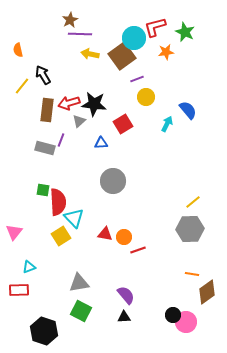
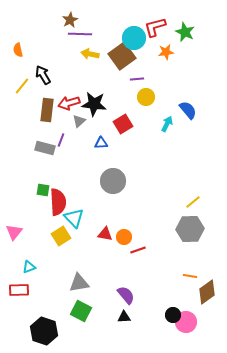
purple line at (137, 79): rotated 16 degrees clockwise
orange line at (192, 274): moved 2 px left, 2 px down
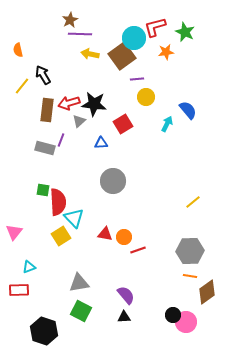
gray hexagon at (190, 229): moved 22 px down
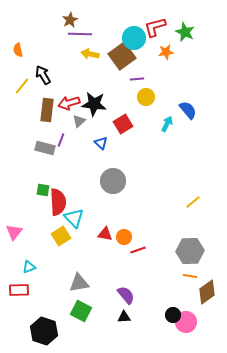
blue triangle at (101, 143): rotated 48 degrees clockwise
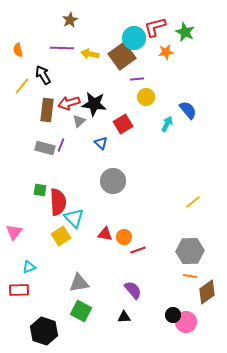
purple line at (80, 34): moved 18 px left, 14 px down
purple line at (61, 140): moved 5 px down
green square at (43, 190): moved 3 px left
purple semicircle at (126, 295): moved 7 px right, 5 px up
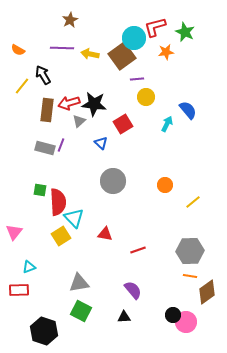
orange semicircle at (18, 50): rotated 48 degrees counterclockwise
orange circle at (124, 237): moved 41 px right, 52 px up
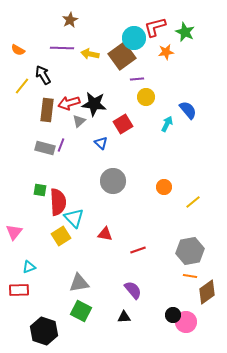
orange circle at (165, 185): moved 1 px left, 2 px down
gray hexagon at (190, 251): rotated 8 degrees counterclockwise
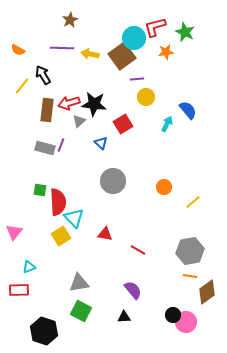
red line at (138, 250): rotated 49 degrees clockwise
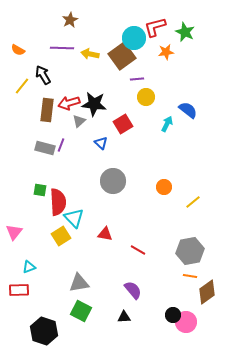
blue semicircle at (188, 110): rotated 12 degrees counterclockwise
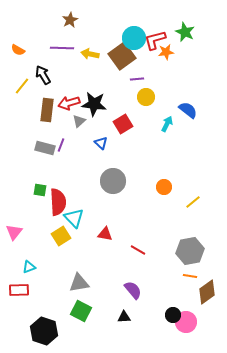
red L-shape at (155, 27): moved 13 px down
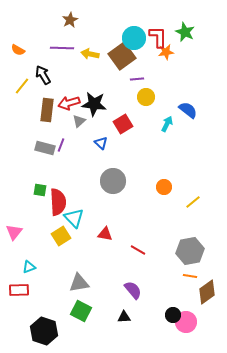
red L-shape at (155, 40): moved 3 px right, 3 px up; rotated 105 degrees clockwise
